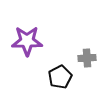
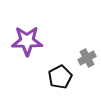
gray cross: rotated 24 degrees counterclockwise
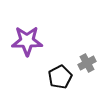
gray cross: moved 5 px down
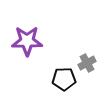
black pentagon: moved 4 px right, 2 px down; rotated 25 degrees clockwise
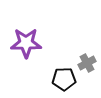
purple star: moved 1 px left, 2 px down
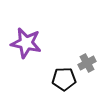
purple star: rotated 12 degrees clockwise
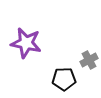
gray cross: moved 2 px right, 3 px up
